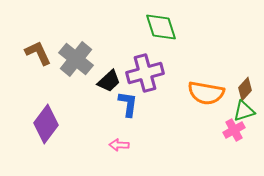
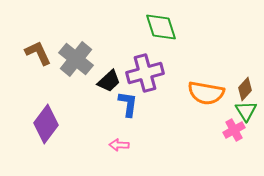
green triangle: moved 2 px right; rotated 45 degrees counterclockwise
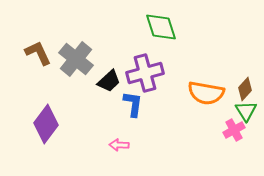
blue L-shape: moved 5 px right
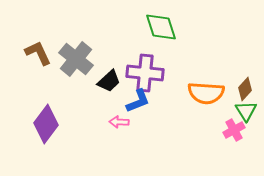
purple cross: rotated 21 degrees clockwise
orange semicircle: rotated 6 degrees counterclockwise
blue L-shape: moved 5 px right, 3 px up; rotated 60 degrees clockwise
pink arrow: moved 23 px up
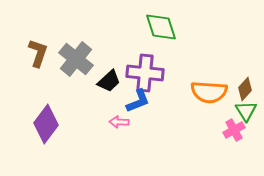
brown L-shape: rotated 44 degrees clockwise
orange semicircle: moved 3 px right, 1 px up
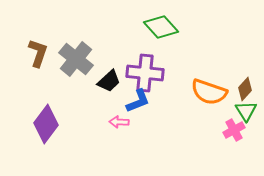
green diamond: rotated 24 degrees counterclockwise
orange semicircle: rotated 15 degrees clockwise
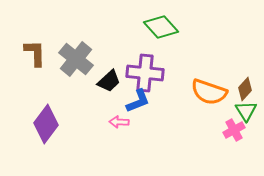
brown L-shape: moved 3 px left; rotated 20 degrees counterclockwise
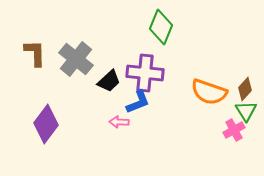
green diamond: rotated 64 degrees clockwise
blue L-shape: moved 1 px down
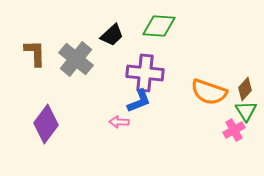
green diamond: moved 2 px left, 1 px up; rotated 72 degrees clockwise
black trapezoid: moved 3 px right, 46 px up
blue L-shape: moved 1 px right, 1 px up
